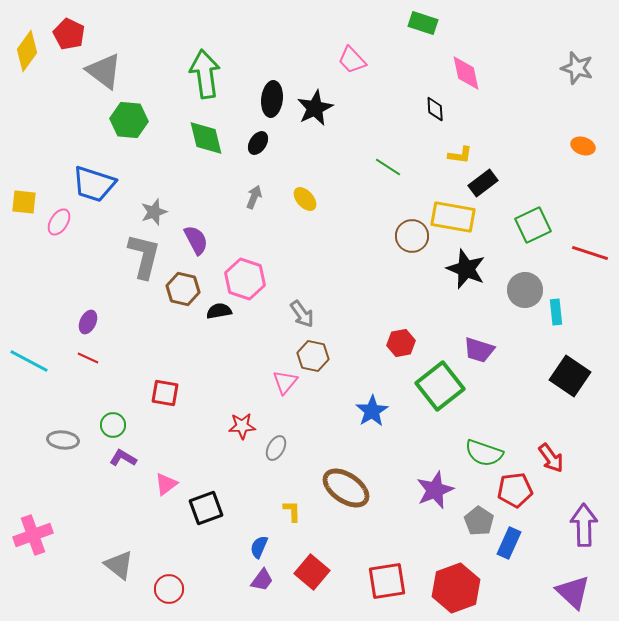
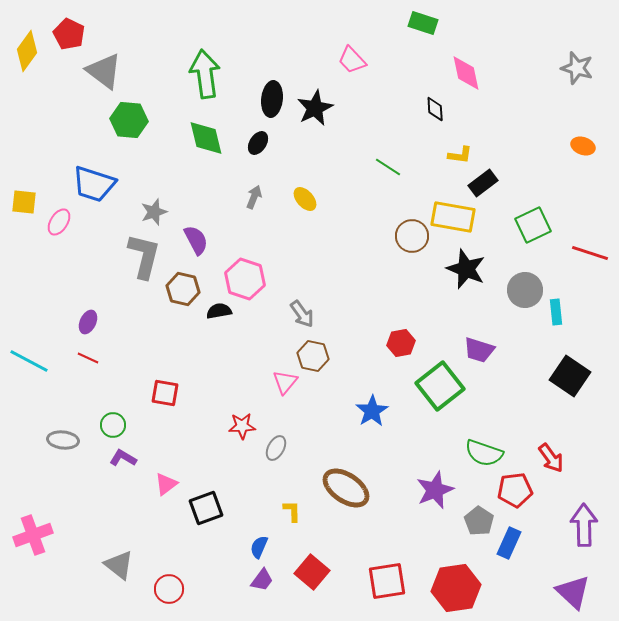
red hexagon at (456, 588): rotated 12 degrees clockwise
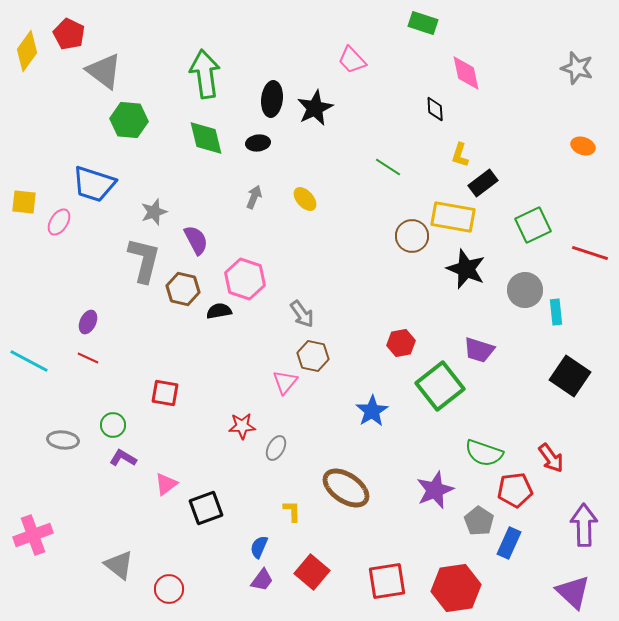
black ellipse at (258, 143): rotated 50 degrees clockwise
yellow L-shape at (460, 155): rotated 100 degrees clockwise
gray L-shape at (144, 256): moved 4 px down
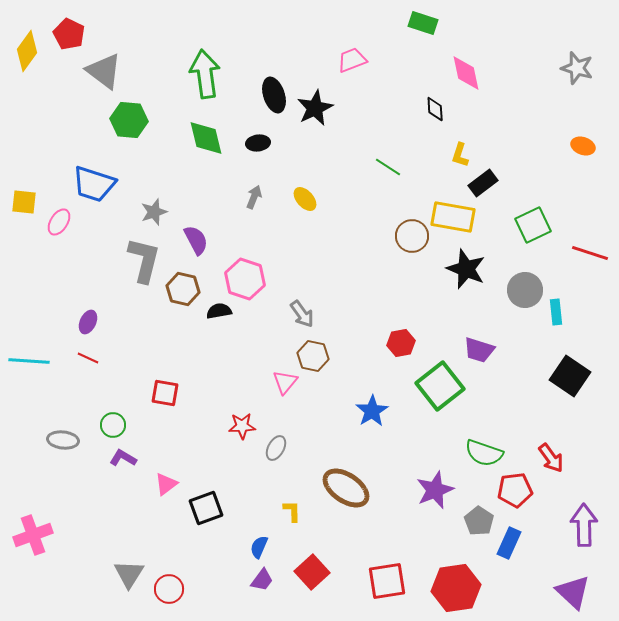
pink trapezoid at (352, 60): rotated 112 degrees clockwise
black ellipse at (272, 99): moved 2 px right, 4 px up; rotated 24 degrees counterclockwise
cyan line at (29, 361): rotated 24 degrees counterclockwise
gray triangle at (119, 565): moved 10 px right, 9 px down; rotated 24 degrees clockwise
red square at (312, 572): rotated 8 degrees clockwise
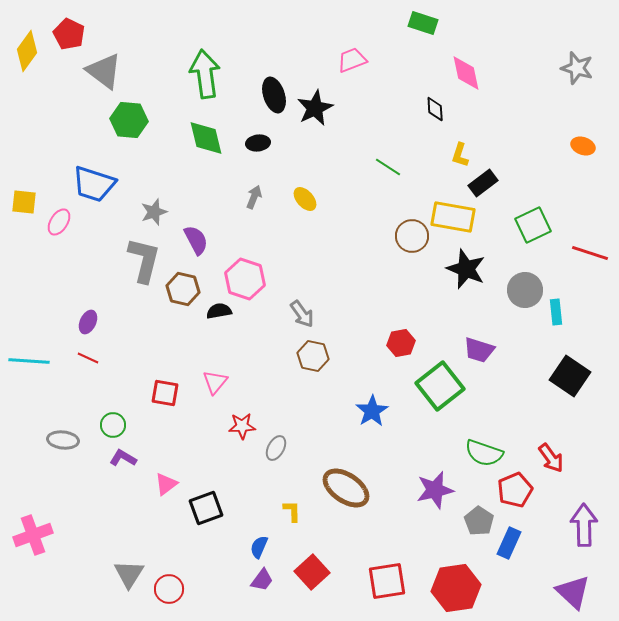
pink triangle at (285, 382): moved 70 px left
purple star at (435, 490): rotated 9 degrees clockwise
red pentagon at (515, 490): rotated 16 degrees counterclockwise
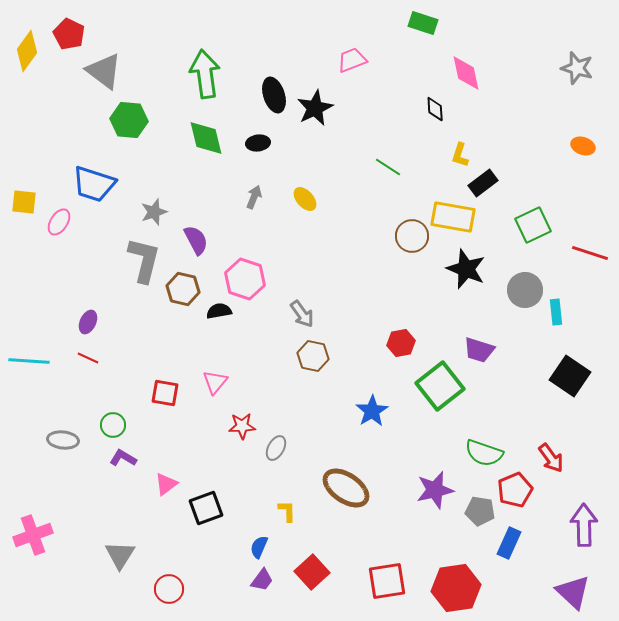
yellow L-shape at (292, 511): moved 5 px left
gray pentagon at (479, 521): moved 1 px right, 10 px up; rotated 24 degrees counterclockwise
gray triangle at (129, 574): moved 9 px left, 19 px up
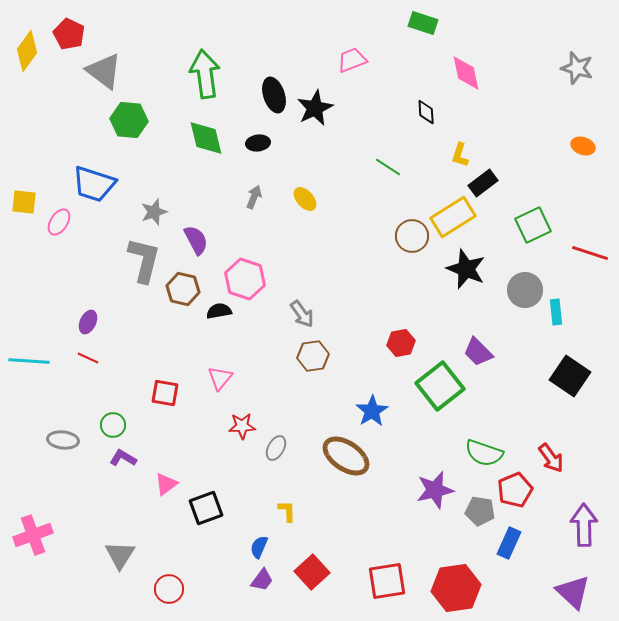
black diamond at (435, 109): moved 9 px left, 3 px down
yellow rectangle at (453, 217): rotated 42 degrees counterclockwise
purple trapezoid at (479, 350): moved 1 px left, 2 px down; rotated 28 degrees clockwise
brown hexagon at (313, 356): rotated 20 degrees counterclockwise
pink triangle at (215, 382): moved 5 px right, 4 px up
brown ellipse at (346, 488): moved 32 px up
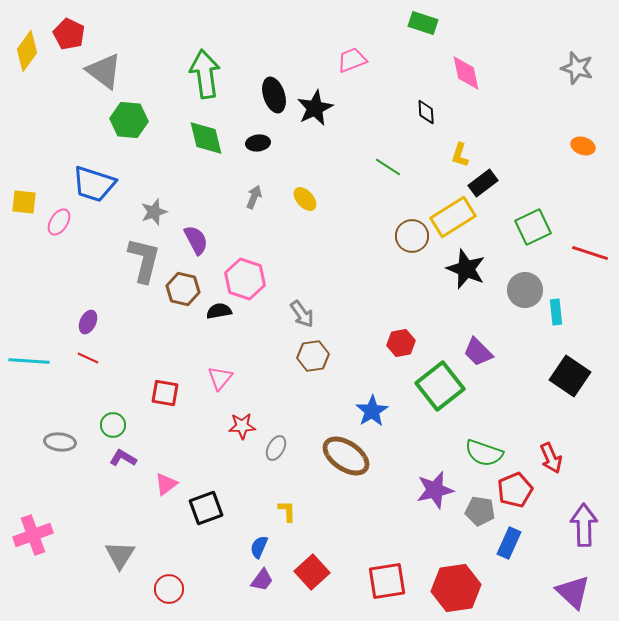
green square at (533, 225): moved 2 px down
gray ellipse at (63, 440): moved 3 px left, 2 px down
red arrow at (551, 458): rotated 12 degrees clockwise
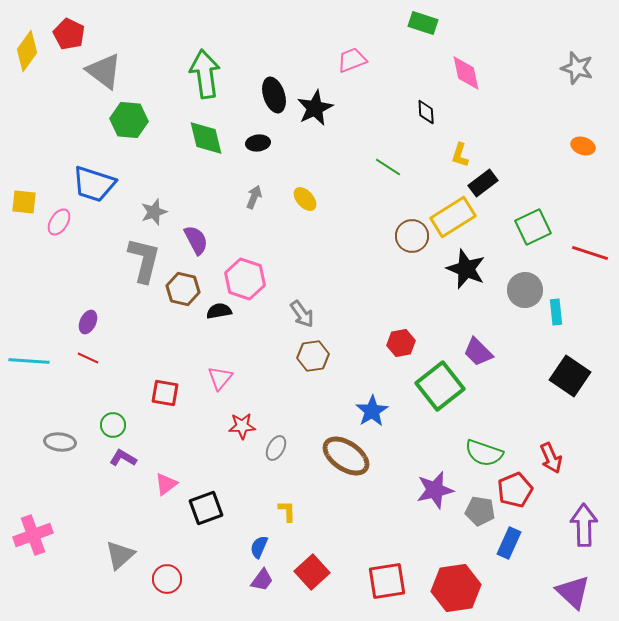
gray triangle at (120, 555): rotated 16 degrees clockwise
red circle at (169, 589): moved 2 px left, 10 px up
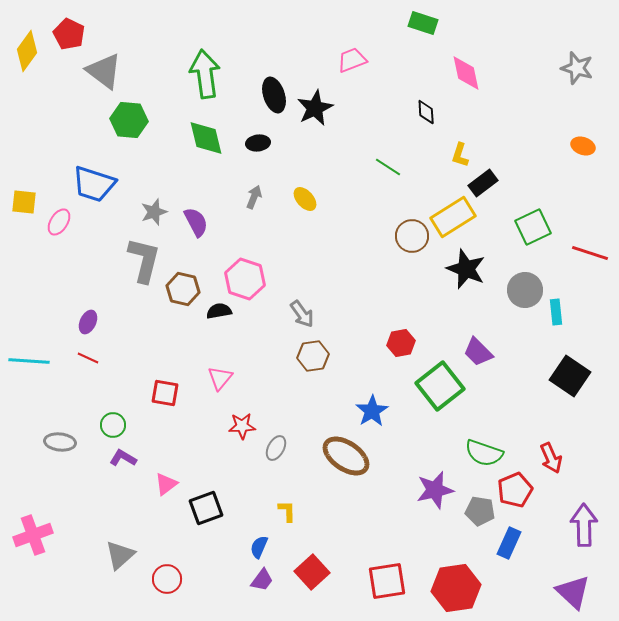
purple semicircle at (196, 240): moved 18 px up
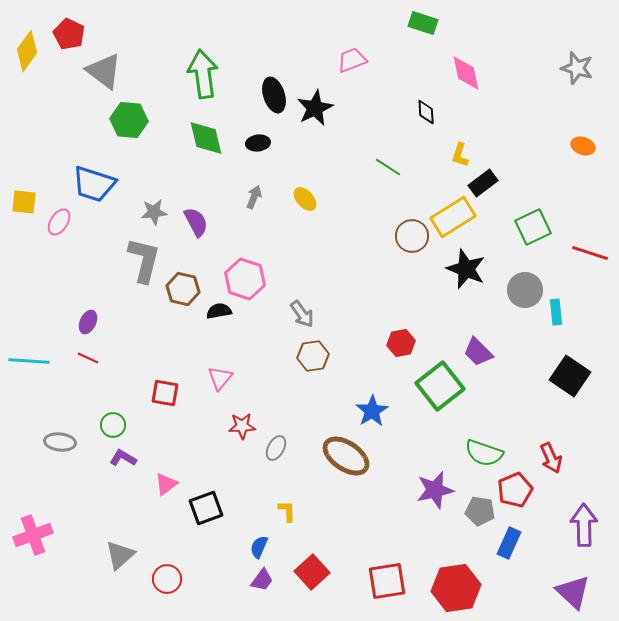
green arrow at (205, 74): moved 2 px left
gray star at (154, 212): rotated 12 degrees clockwise
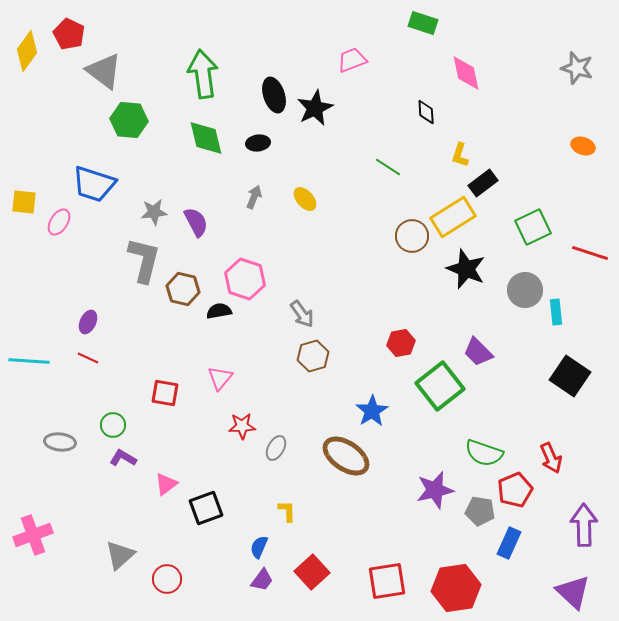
brown hexagon at (313, 356): rotated 8 degrees counterclockwise
